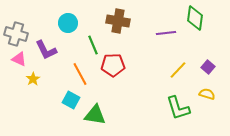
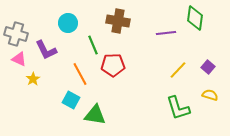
yellow semicircle: moved 3 px right, 1 px down
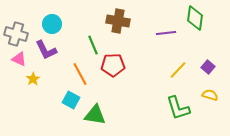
cyan circle: moved 16 px left, 1 px down
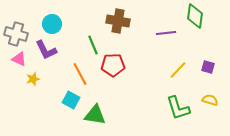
green diamond: moved 2 px up
purple square: rotated 24 degrees counterclockwise
yellow star: rotated 16 degrees clockwise
yellow semicircle: moved 5 px down
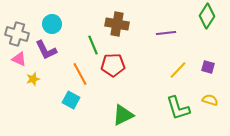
green diamond: moved 12 px right; rotated 25 degrees clockwise
brown cross: moved 1 px left, 3 px down
gray cross: moved 1 px right
green triangle: moved 28 px right; rotated 35 degrees counterclockwise
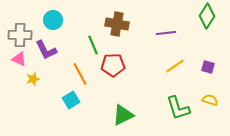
cyan circle: moved 1 px right, 4 px up
gray cross: moved 3 px right, 1 px down; rotated 15 degrees counterclockwise
yellow line: moved 3 px left, 4 px up; rotated 12 degrees clockwise
cyan square: rotated 30 degrees clockwise
